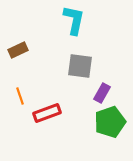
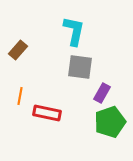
cyan L-shape: moved 11 px down
brown rectangle: rotated 24 degrees counterclockwise
gray square: moved 1 px down
orange line: rotated 30 degrees clockwise
red rectangle: rotated 32 degrees clockwise
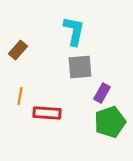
gray square: rotated 12 degrees counterclockwise
red rectangle: rotated 8 degrees counterclockwise
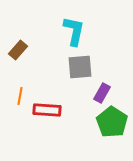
red rectangle: moved 3 px up
green pentagon: moved 2 px right; rotated 20 degrees counterclockwise
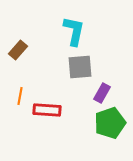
green pentagon: moved 2 px left, 1 px down; rotated 20 degrees clockwise
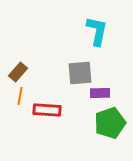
cyan L-shape: moved 23 px right
brown rectangle: moved 22 px down
gray square: moved 6 px down
purple rectangle: moved 2 px left; rotated 60 degrees clockwise
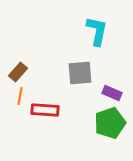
purple rectangle: moved 12 px right; rotated 24 degrees clockwise
red rectangle: moved 2 px left
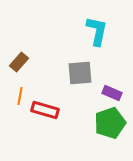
brown rectangle: moved 1 px right, 10 px up
red rectangle: rotated 12 degrees clockwise
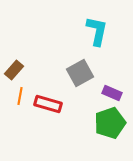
brown rectangle: moved 5 px left, 8 px down
gray square: rotated 24 degrees counterclockwise
red rectangle: moved 3 px right, 6 px up
